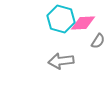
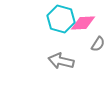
gray semicircle: moved 3 px down
gray arrow: rotated 20 degrees clockwise
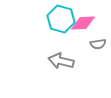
gray semicircle: rotated 49 degrees clockwise
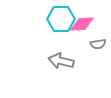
cyan hexagon: rotated 16 degrees counterclockwise
pink diamond: moved 1 px left, 1 px down
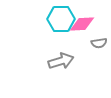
gray semicircle: moved 1 px right, 1 px up
gray arrow: rotated 150 degrees clockwise
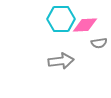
pink diamond: moved 3 px right, 1 px down
gray arrow: rotated 10 degrees clockwise
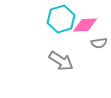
cyan hexagon: rotated 16 degrees counterclockwise
gray arrow: rotated 40 degrees clockwise
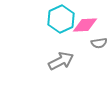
cyan hexagon: rotated 8 degrees counterclockwise
gray arrow: rotated 60 degrees counterclockwise
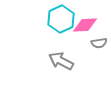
gray arrow: rotated 125 degrees counterclockwise
